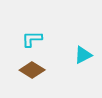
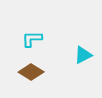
brown diamond: moved 1 px left, 2 px down
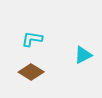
cyan L-shape: rotated 10 degrees clockwise
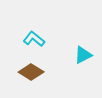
cyan L-shape: moved 2 px right; rotated 30 degrees clockwise
